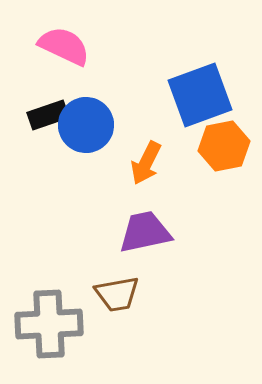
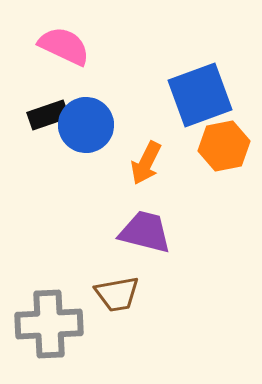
purple trapezoid: rotated 26 degrees clockwise
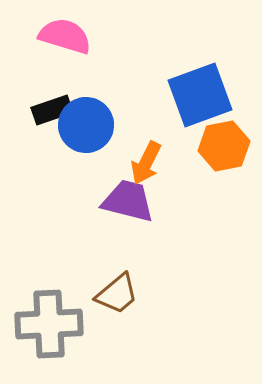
pink semicircle: moved 1 px right, 10 px up; rotated 8 degrees counterclockwise
black rectangle: moved 4 px right, 5 px up
purple trapezoid: moved 17 px left, 31 px up
brown trapezoid: rotated 30 degrees counterclockwise
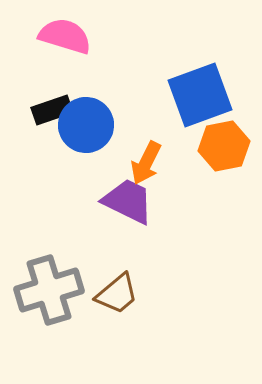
purple trapezoid: rotated 12 degrees clockwise
gray cross: moved 34 px up; rotated 14 degrees counterclockwise
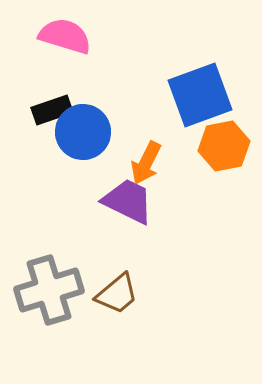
blue circle: moved 3 px left, 7 px down
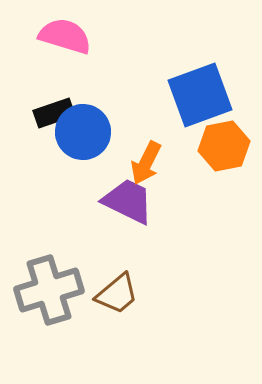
black rectangle: moved 2 px right, 3 px down
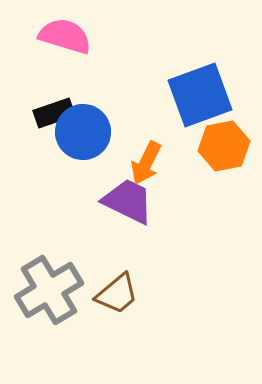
gray cross: rotated 14 degrees counterclockwise
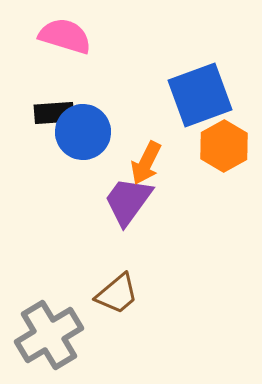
black rectangle: rotated 15 degrees clockwise
orange hexagon: rotated 18 degrees counterclockwise
purple trapezoid: rotated 80 degrees counterclockwise
gray cross: moved 45 px down
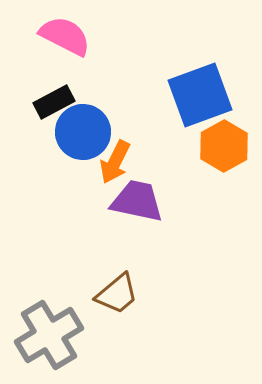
pink semicircle: rotated 10 degrees clockwise
black rectangle: moved 11 px up; rotated 24 degrees counterclockwise
orange arrow: moved 31 px left, 1 px up
purple trapezoid: moved 9 px right; rotated 66 degrees clockwise
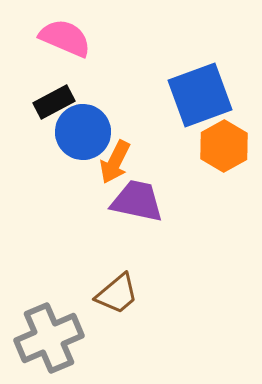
pink semicircle: moved 2 px down; rotated 4 degrees counterclockwise
gray cross: moved 3 px down; rotated 8 degrees clockwise
